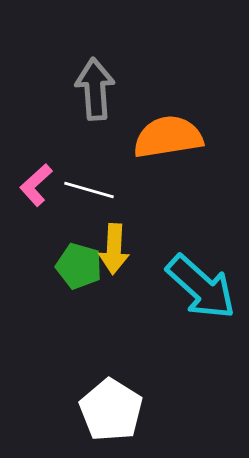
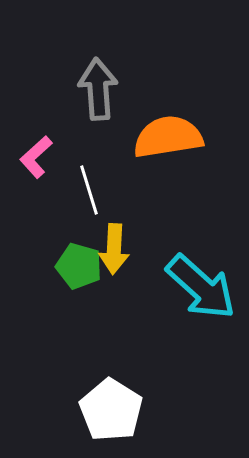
gray arrow: moved 3 px right
pink L-shape: moved 28 px up
white line: rotated 57 degrees clockwise
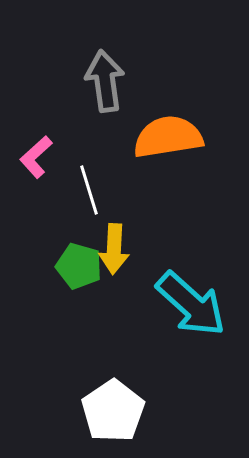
gray arrow: moved 7 px right, 8 px up; rotated 4 degrees counterclockwise
cyan arrow: moved 10 px left, 17 px down
white pentagon: moved 2 px right, 1 px down; rotated 6 degrees clockwise
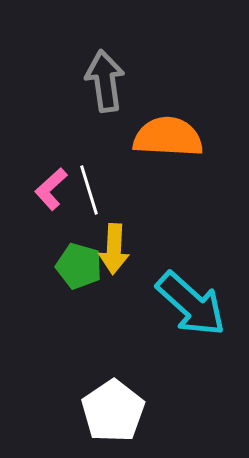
orange semicircle: rotated 12 degrees clockwise
pink L-shape: moved 15 px right, 32 px down
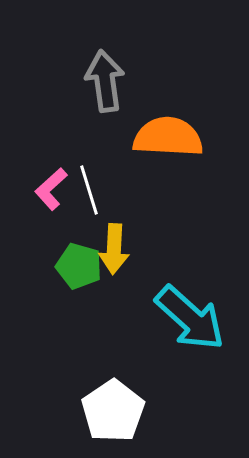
cyan arrow: moved 1 px left, 14 px down
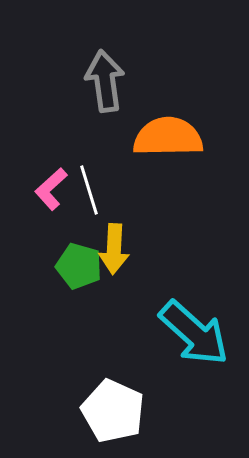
orange semicircle: rotated 4 degrees counterclockwise
cyan arrow: moved 4 px right, 15 px down
white pentagon: rotated 14 degrees counterclockwise
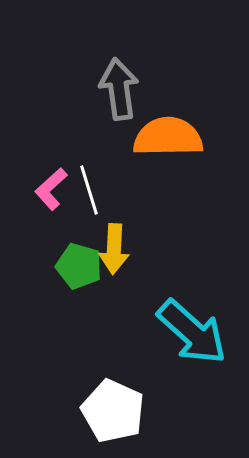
gray arrow: moved 14 px right, 8 px down
cyan arrow: moved 2 px left, 1 px up
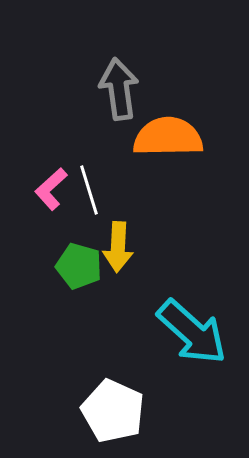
yellow arrow: moved 4 px right, 2 px up
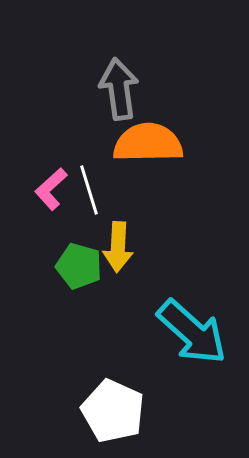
orange semicircle: moved 20 px left, 6 px down
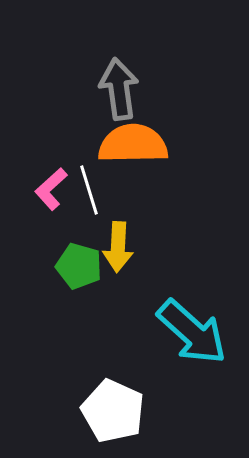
orange semicircle: moved 15 px left, 1 px down
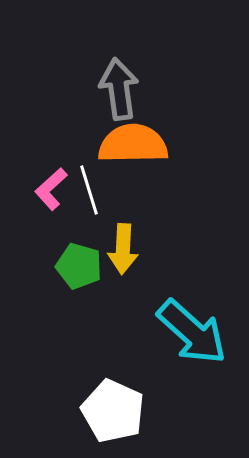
yellow arrow: moved 5 px right, 2 px down
